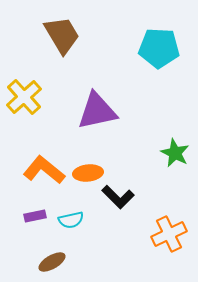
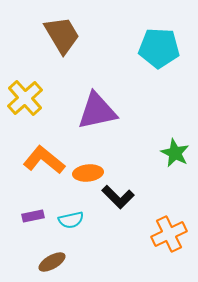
yellow cross: moved 1 px right, 1 px down
orange L-shape: moved 10 px up
purple rectangle: moved 2 px left
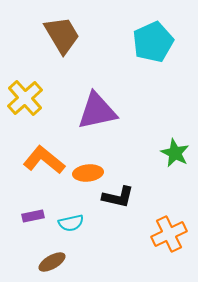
cyan pentagon: moved 6 px left, 6 px up; rotated 27 degrees counterclockwise
black L-shape: rotated 32 degrees counterclockwise
cyan semicircle: moved 3 px down
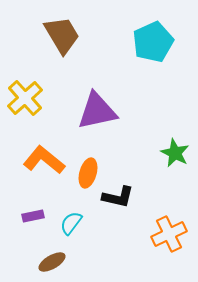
orange ellipse: rotated 68 degrees counterclockwise
cyan semicircle: rotated 140 degrees clockwise
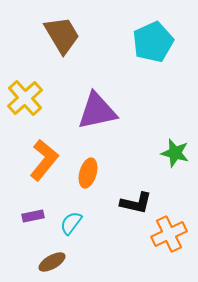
green star: rotated 12 degrees counterclockwise
orange L-shape: rotated 90 degrees clockwise
black L-shape: moved 18 px right, 6 px down
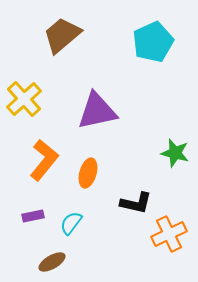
brown trapezoid: rotated 99 degrees counterclockwise
yellow cross: moved 1 px left, 1 px down
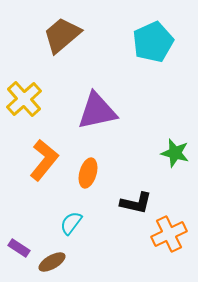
purple rectangle: moved 14 px left, 32 px down; rotated 45 degrees clockwise
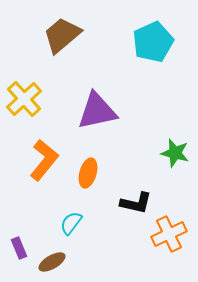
purple rectangle: rotated 35 degrees clockwise
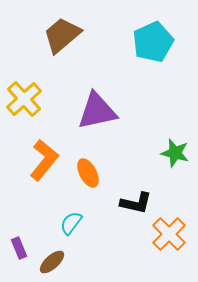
orange ellipse: rotated 44 degrees counterclockwise
orange cross: rotated 20 degrees counterclockwise
brown ellipse: rotated 12 degrees counterclockwise
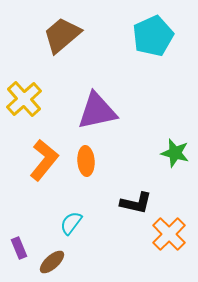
cyan pentagon: moved 6 px up
orange ellipse: moved 2 px left, 12 px up; rotated 24 degrees clockwise
